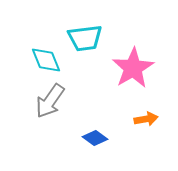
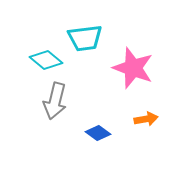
cyan diamond: rotated 28 degrees counterclockwise
pink star: rotated 21 degrees counterclockwise
gray arrow: moved 5 px right; rotated 21 degrees counterclockwise
blue diamond: moved 3 px right, 5 px up
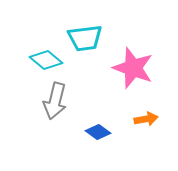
blue diamond: moved 1 px up
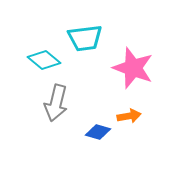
cyan diamond: moved 2 px left
gray arrow: moved 1 px right, 2 px down
orange arrow: moved 17 px left, 3 px up
blue diamond: rotated 20 degrees counterclockwise
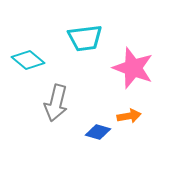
cyan diamond: moved 16 px left
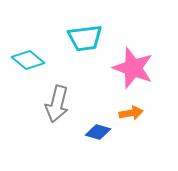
gray arrow: moved 1 px right, 1 px down
orange arrow: moved 2 px right, 3 px up
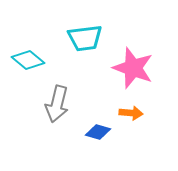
orange arrow: rotated 15 degrees clockwise
